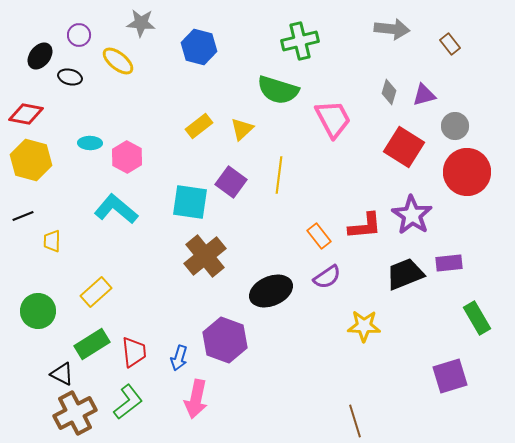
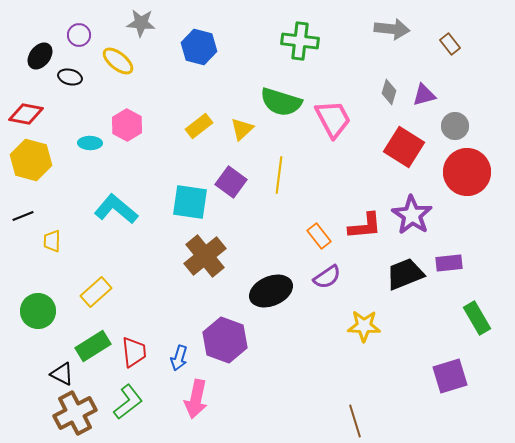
green cross at (300, 41): rotated 21 degrees clockwise
green semicircle at (278, 90): moved 3 px right, 12 px down
pink hexagon at (127, 157): moved 32 px up
green rectangle at (92, 344): moved 1 px right, 2 px down
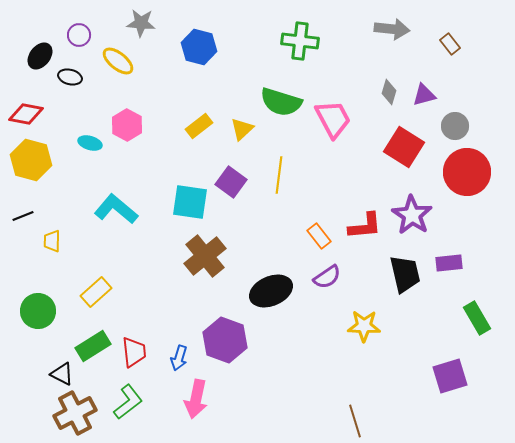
cyan ellipse at (90, 143): rotated 15 degrees clockwise
black trapezoid at (405, 274): rotated 99 degrees clockwise
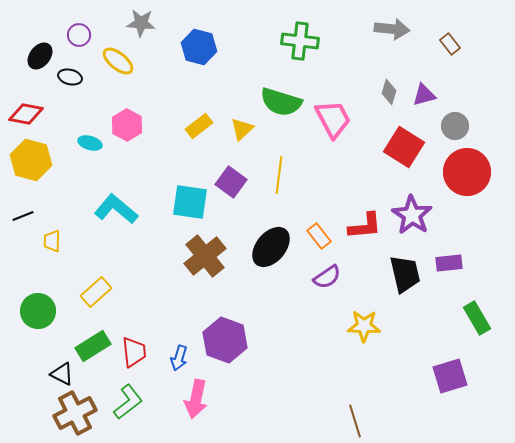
black ellipse at (271, 291): moved 44 px up; rotated 27 degrees counterclockwise
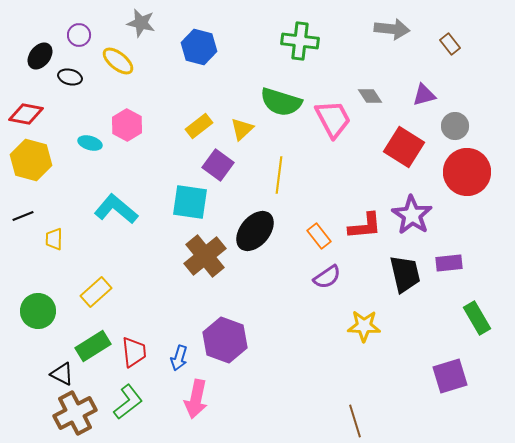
gray star at (141, 23): rotated 8 degrees clockwise
gray diamond at (389, 92): moved 19 px left, 4 px down; rotated 50 degrees counterclockwise
purple square at (231, 182): moved 13 px left, 17 px up
yellow trapezoid at (52, 241): moved 2 px right, 2 px up
black ellipse at (271, 247): moved 16 px left, 16 px up
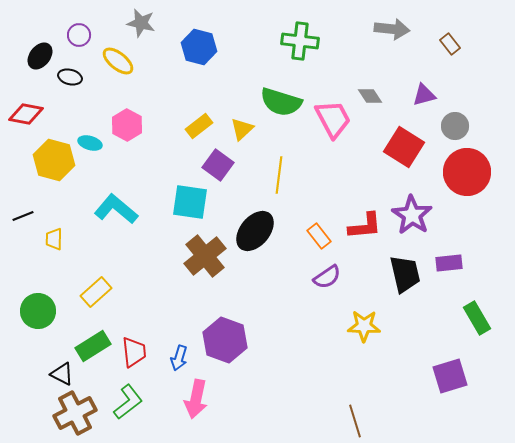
yellow hexagon at (31, 160): moved 23 px right
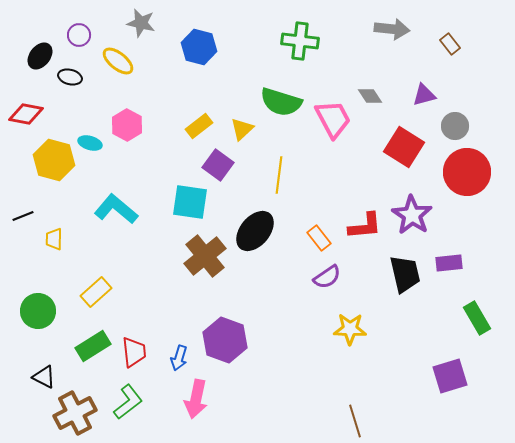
orange rectangle at (319, 236): moved 2 px down
yellow star at (364, 326): moved 14 px left, 3 px down
black triangle at (62, 374): moved 18 px left, 3 px down
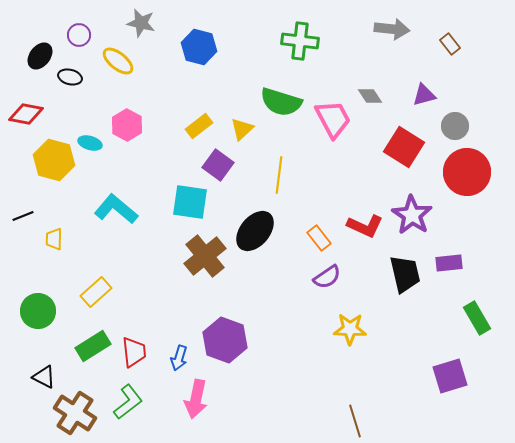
red L-shape at (365, 226): rotated 30 degrees clockwise
brown cross at (75, 413): rotated 30 degrees counterclockwise
